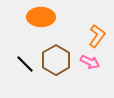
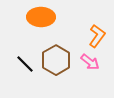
pink arrow: rotated 12 degrees clockwise
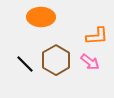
orange L-shape: rotated 50 degrees clockwise
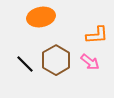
orange ellipse: rotated 12 degrees counterclockwise
orange L-shape: moved 1 px up
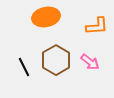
orange ellipse: moved 5 px right
orange L-shape: moved 9 px up
black line: moved 1 px left, 3 px down; rotated 18 degrees clockwise
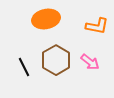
orange ellipse: moved 2 px down
orange L-shape: rotated 15 degrees clockwise
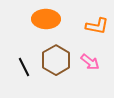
orange ellipse: rotated 12 degrees clockwise
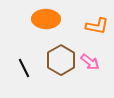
brown hexagon: moved 5 px right
black line: moved 1 px down
